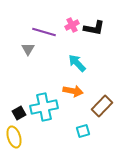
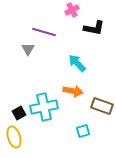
pink cross: moved 15 px up
brown rectangle: rotated 65 degrees clockwise
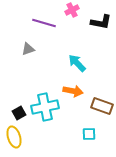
black L-shape: moved 7 px right, 6 px up
purple line: moved 9 px up
gray triangle: rotated 40 degrees clockwise
cyan cross: moved 1 px right
cyan square: moved 6 px right, 3 px down; rotated 16 degrees clockwise
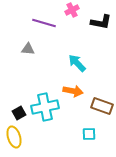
gray triangle: rotated 24 degrees clockwise
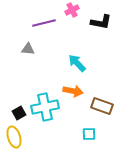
purple line: rotated 30 degrees counterclockwise
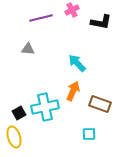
purple line: moved 3 px left, 5 px up
orange arrow: rotated 78 degrees counterclockwise
brown rectangle: moved 2 px left, 2 px up
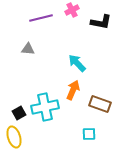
orange arrow: moved 1 px up
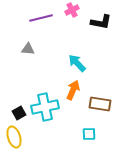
brown rectangle: rotated 10 degrees counterclockwise
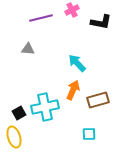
brown rectangle: moved 2 px left, 4 px up; rotated 25 degrees counterclockwise
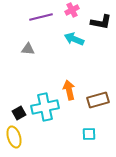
purple line: moved 1 px up
cyan arrow: moved 3 px left, 24 px up; rotated 24 degrees counterclockwise
orange arrow: moved 4 px left; rotated 36 degrees counterclockwise
